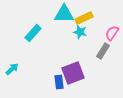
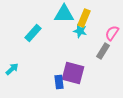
yellow rectangle: rotated 42 degrees counterclockwise
cyan star: moved 1 px up
purple square: rotated 35 degrees clockwise
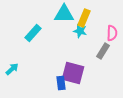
pink semicircle: rotated 147 degrees clockwise
blue rectangle: moved 2 px right, 1 px down
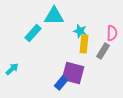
cyan triangle: moved 10 px left, 2 px down
yellow rectangle: moved 26 px down; rotated 18 degrees counterclockwise
blue rectangle: rotated 48 degrees clockwise
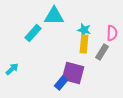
cyan star: moved 4 px right, 1 px up
gray rectangle: moved 1 px left, 1 px down
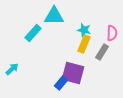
yellow rectangle: rotated 18 degrees clockwise
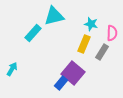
cyan triangle: rotated 15 degrees counterclockwise
cyan star: moved 7 px right, 6 px up
cyan arrow: rotated 16 degrees counterclockwise
purple square: rotated 25 degrees clockwise
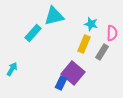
blue rectangle: rotated 16 degrees counterclockwise
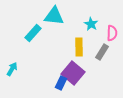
cyan triangle: rotated 20 degrees clockwise
cyan star: rotated 16 degrees clockwise
yellow rectangle: moved 5 px left, 3 px down; rotated 24 degrees counterclockwise
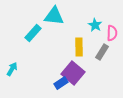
cyan star: moved 4 px right, 1 px down
blue rectangle: rotated 32 degrees clockwise
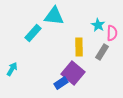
cyan star: moved 3 px right
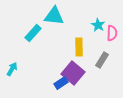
gray rectangle: moved 8 px down
